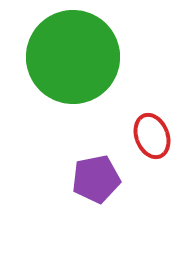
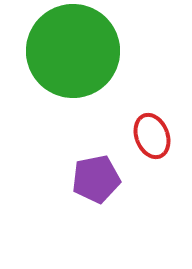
green circle: moved 6 px up
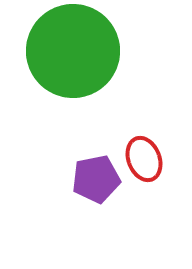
red ellipse: moved 8 px left, 23 px down
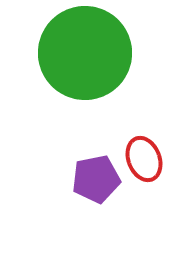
green circle: moved 12 px right, 2 px down
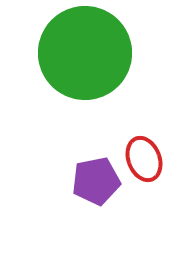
purple pentagon: moved 2 px down
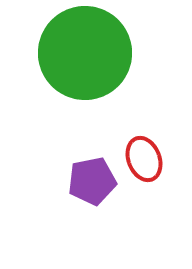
purple pentagon: moved 4 px left
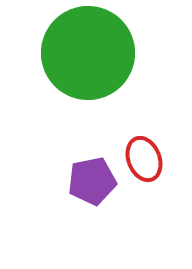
green circle: moved 3 px right
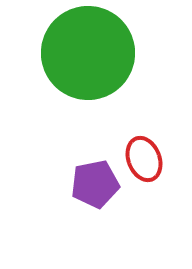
purple pentagon: moved 3 px right, 3 px down
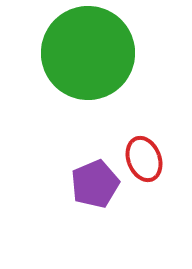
purple pentagon: rotated 12 degrees counterclockwise
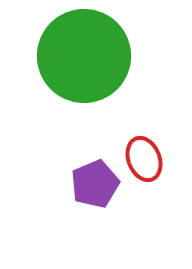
green circle: moved 4 px left, 3 px down
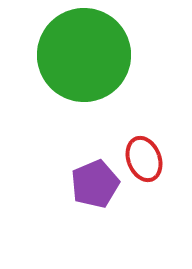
green circle: moved 1 px up
